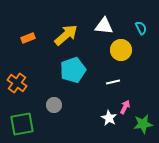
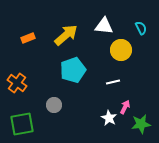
green star: moved 2 px left
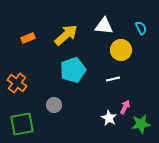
white line: moved 3 px up
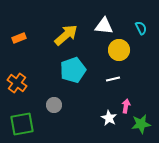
orange rectangle: moved 9 px left
yellow circle: moved 2 px left
pink arrow: moved 1 px right, 1 px up; rotated 16 degrees counterclockwise
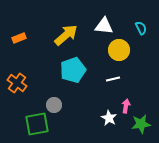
green square: moved 15 px right
